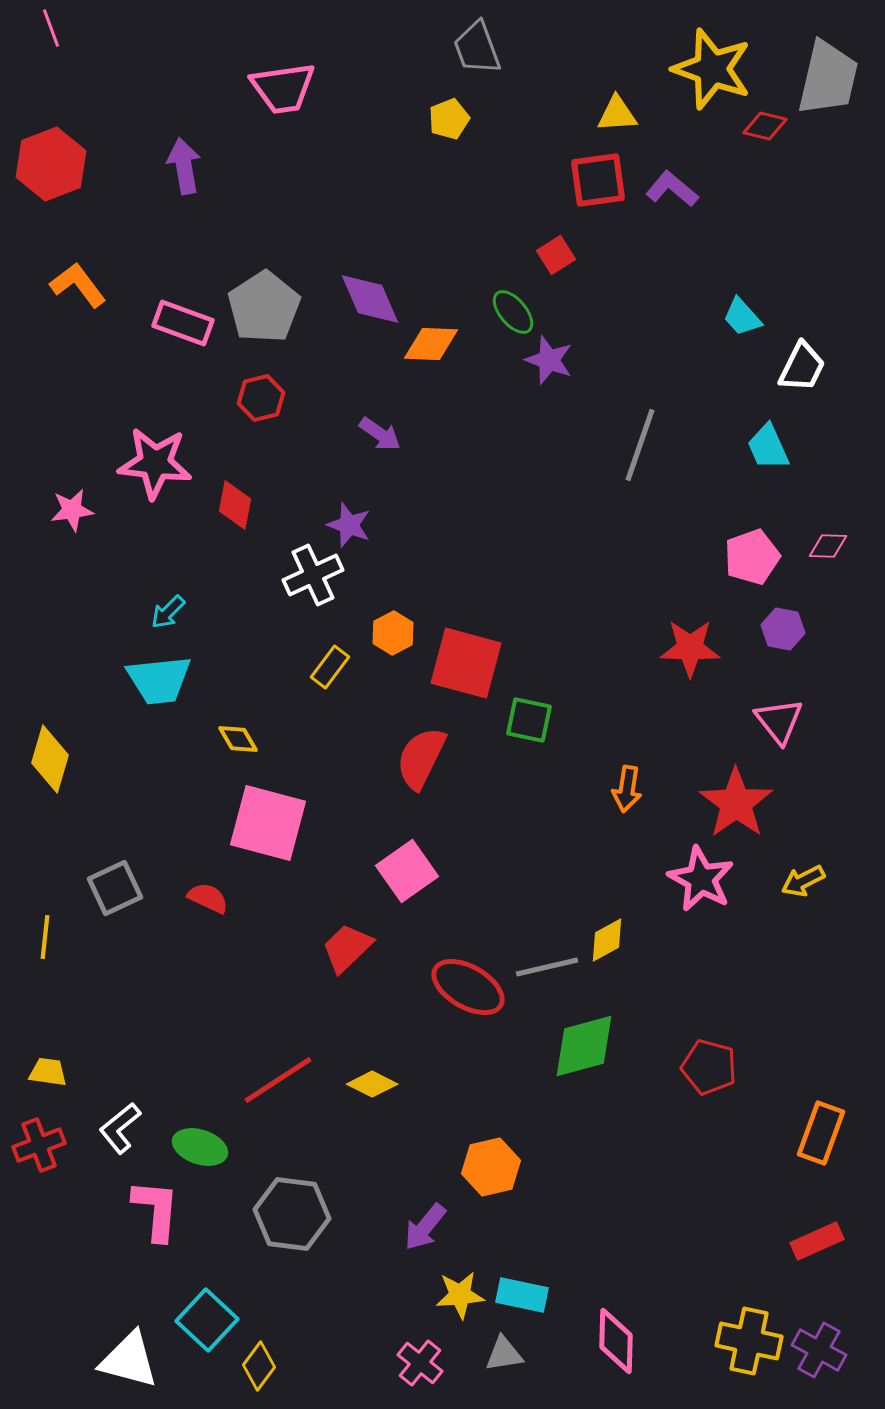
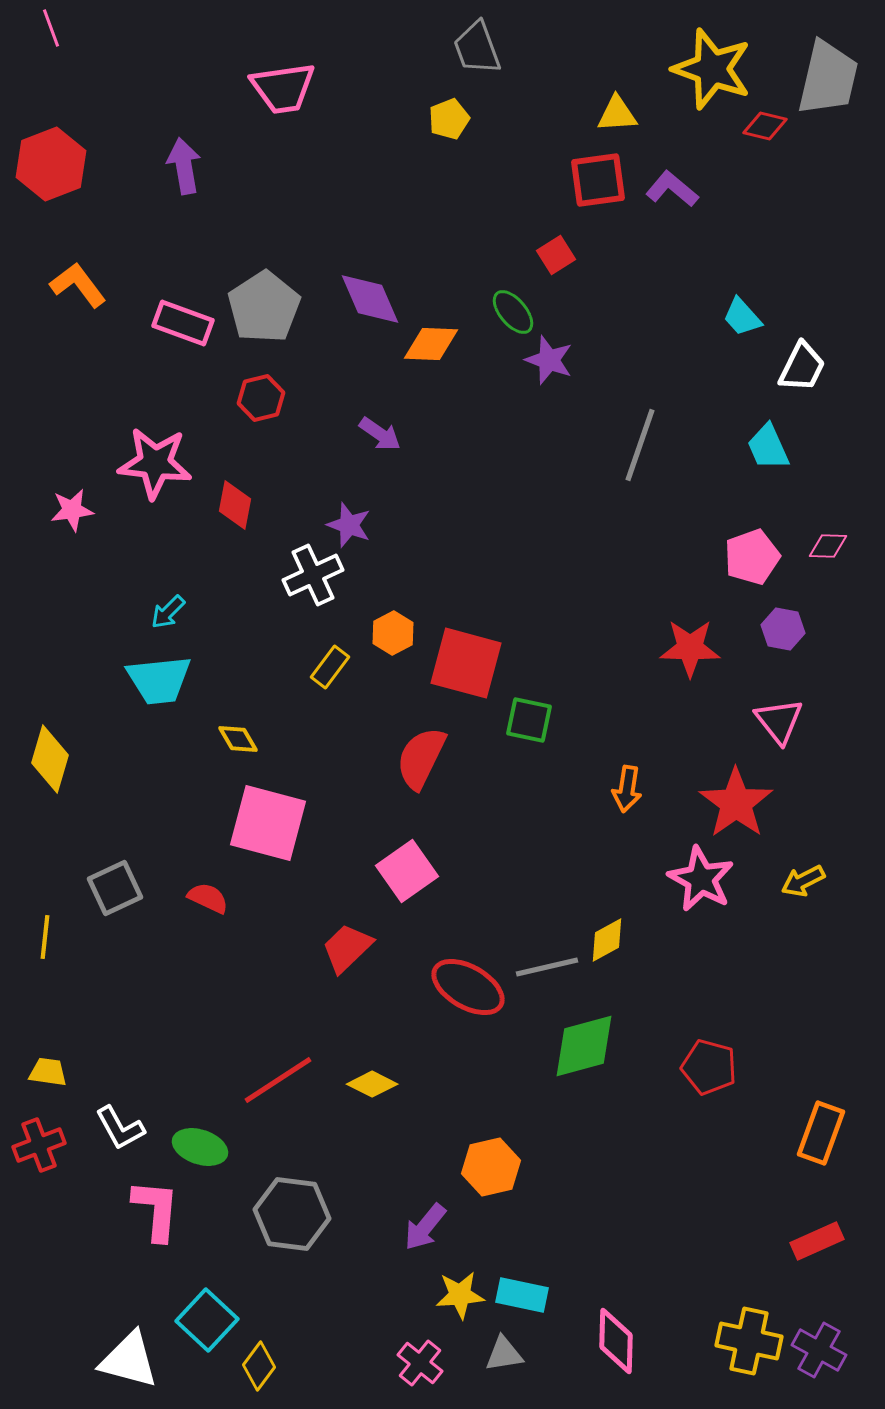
white L-shape at (120, 1128): rotated 80 degrees counterclockwise
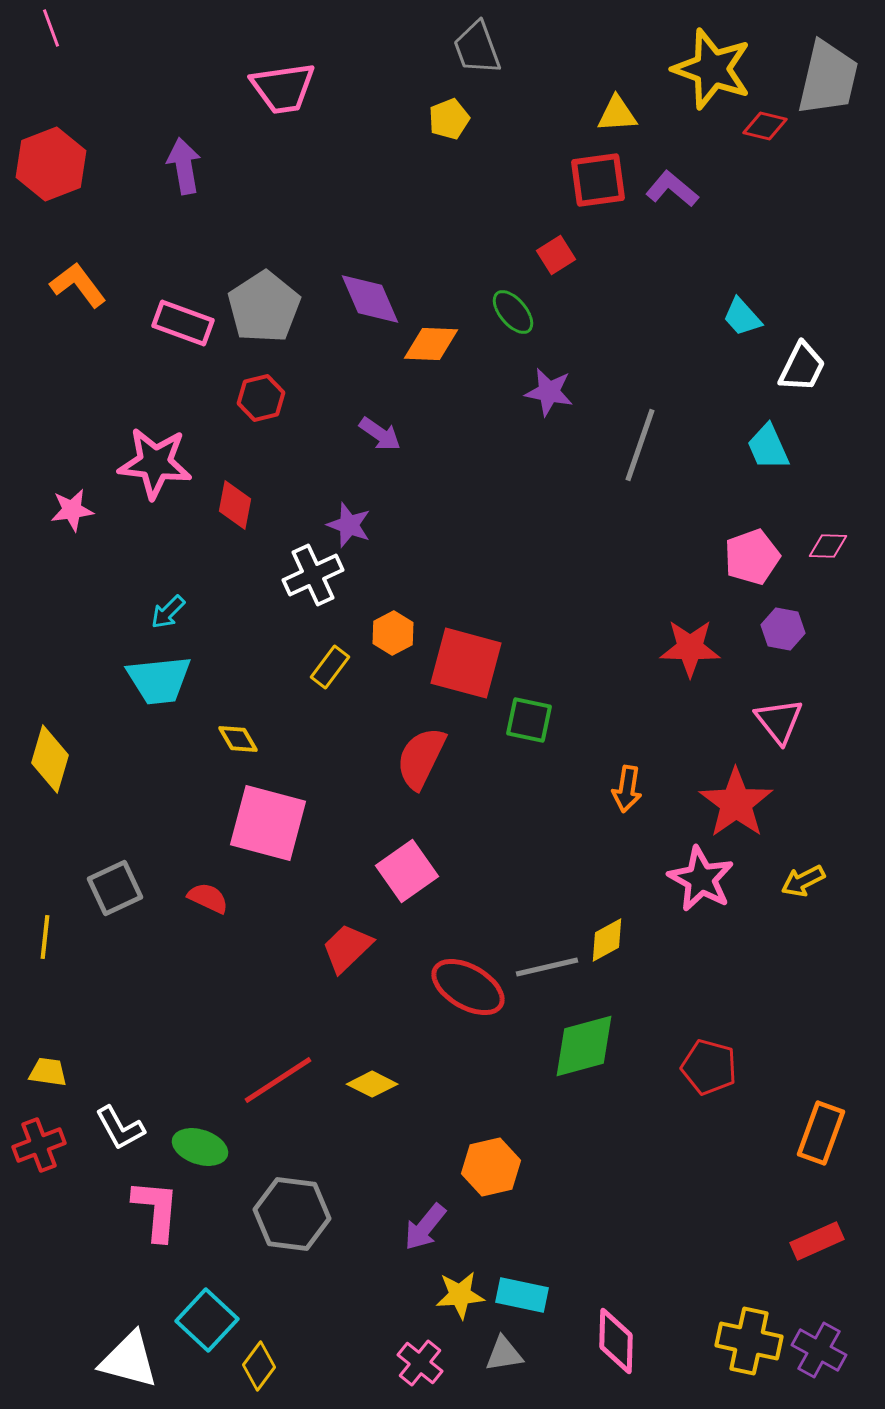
purple star at (549, 360): moved 32 px down; rotated 9 degrees counterclockwise
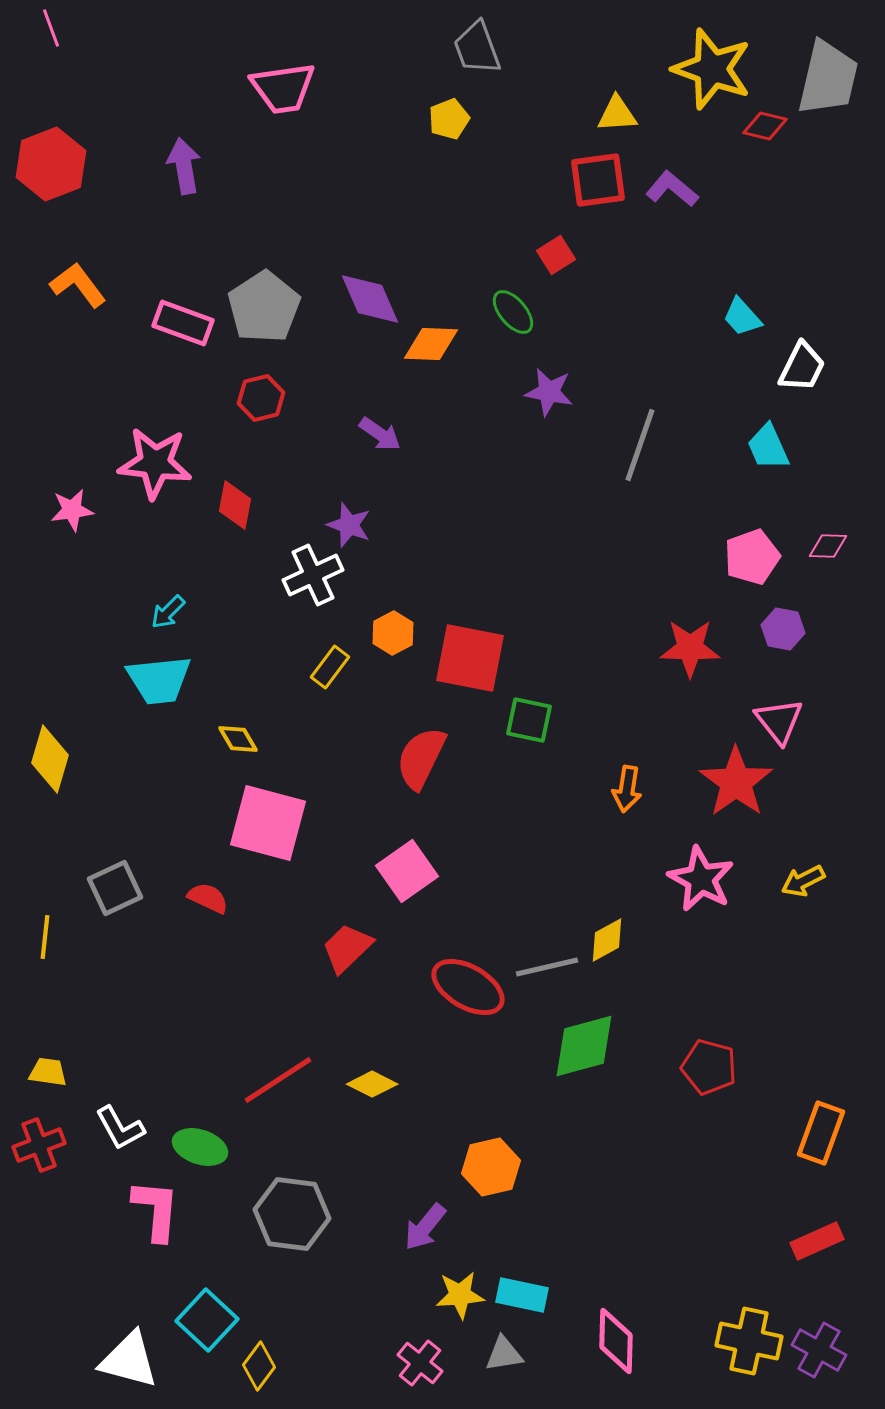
red square at (466, 663): moved 4 px right, 5 px up; rotated 4 degrees counterclockwise
red star at (736, 803): moved 21 px up
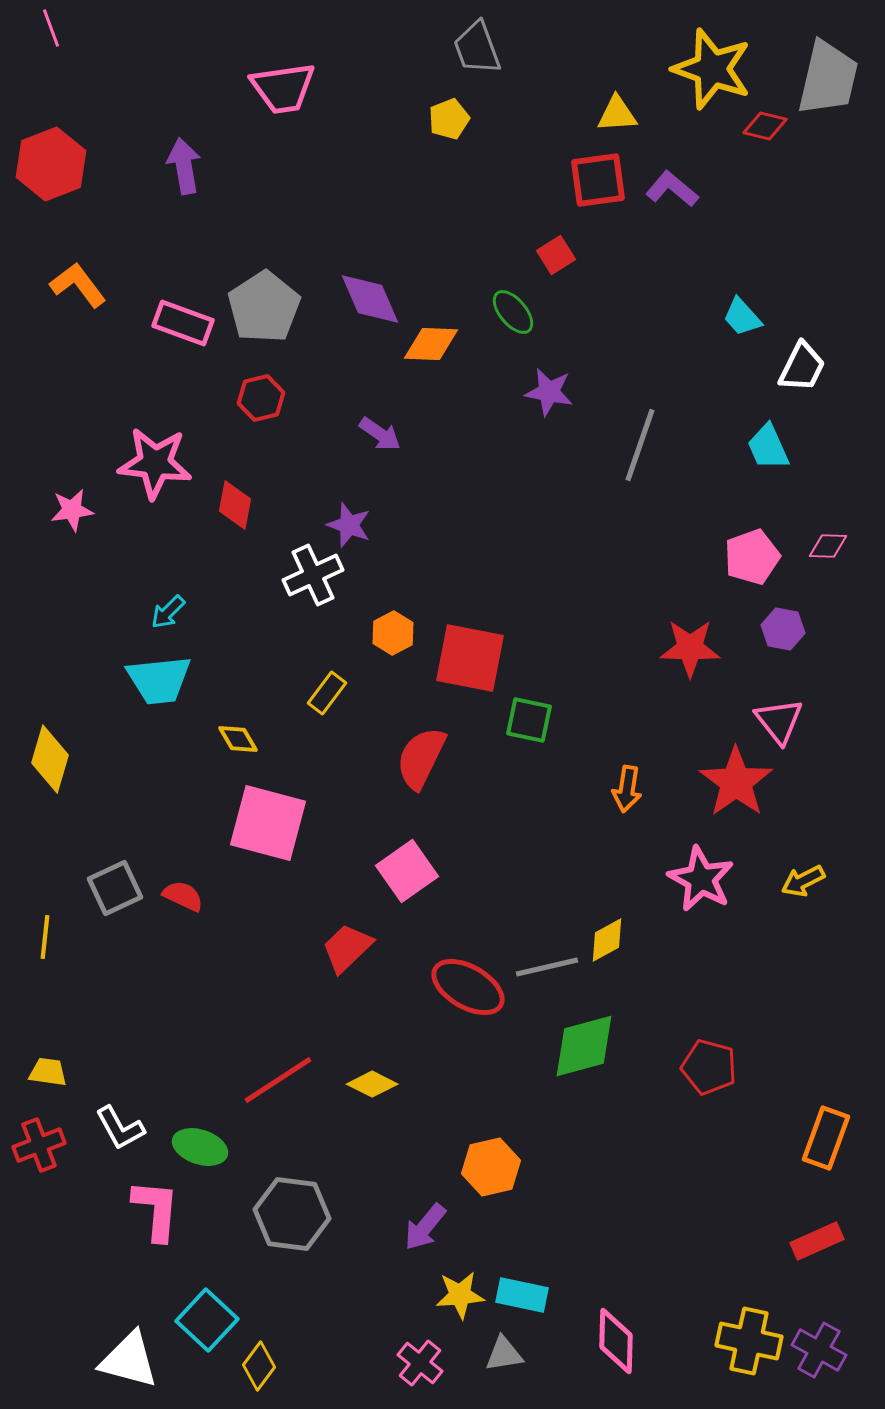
yellow rectangle at (330, 667): moved 3 px left, 26 px down
red semicircle at (208, 898): moved 25 px left, 2 px up
orange rectangle at (821, 1133): moved 5 px right, 5 px down
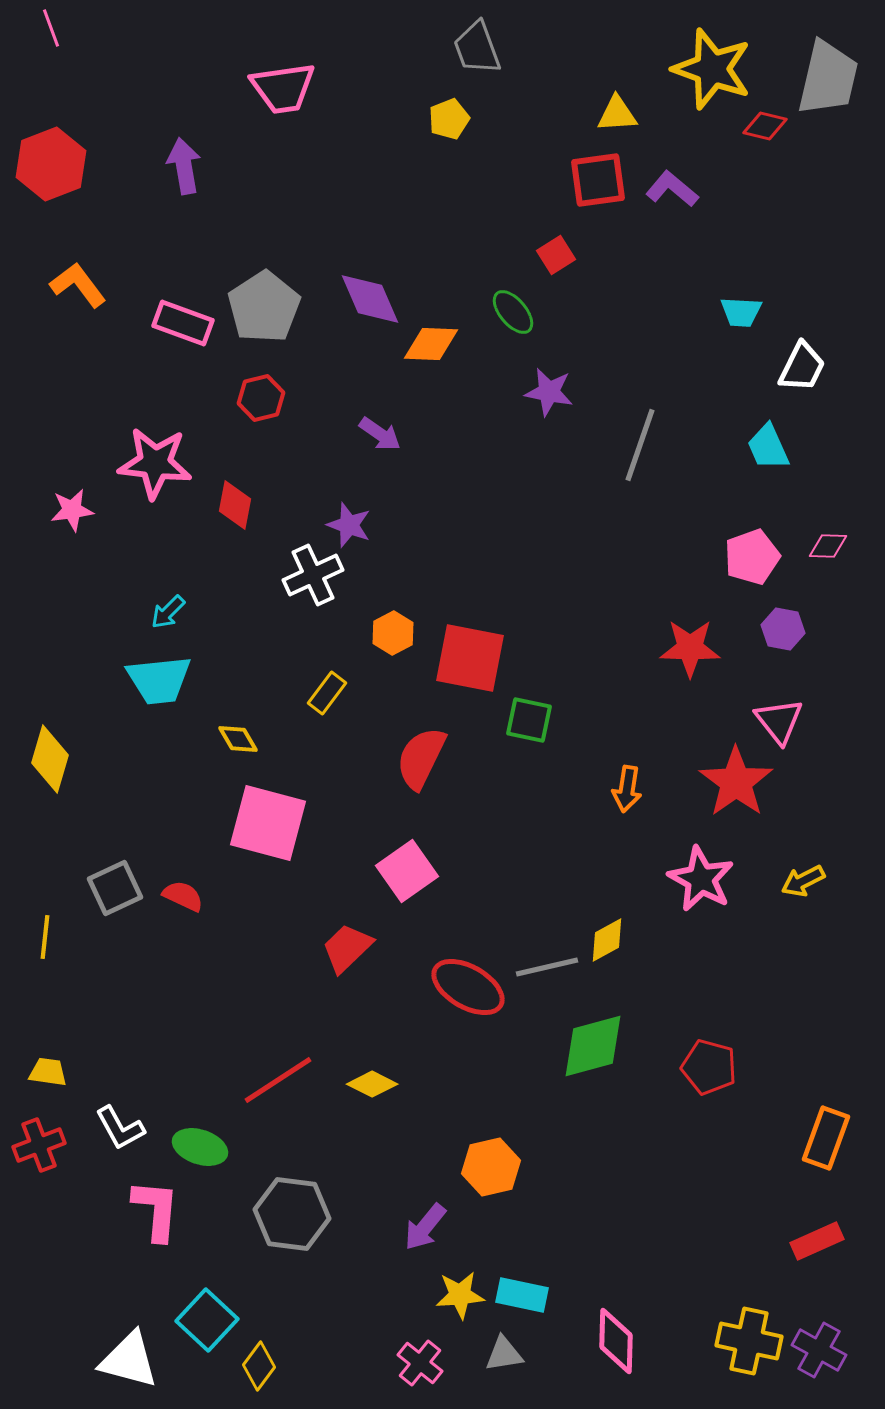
cyan trapezoid at (742, 317): moved 1 px left, 5 px up; rotated 45 degrees counterclockwise
green diamond at (584, 1046): moved 9 px right
